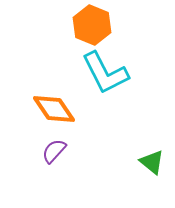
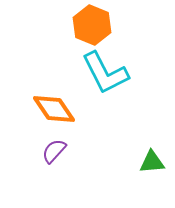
green triangle: rotated 44 degrees counterclockwise
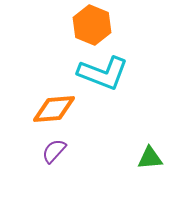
cyan L-shape: moved 2 px left; rotated 42 degrees counterclockwise
orange diamond: rotated 60 degrees counterclockwise
green triangle: moved 2 px left, 4 px up
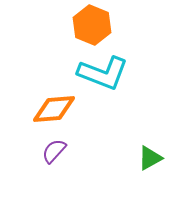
green triangle: rotated 24 degrees counterclockwise
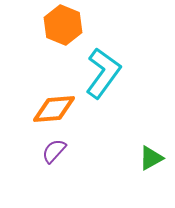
orange hexagon: moved 29 px left
cyan L-shape: rotated 75 degrees counterclockwise
green triangle: moved 1 px right
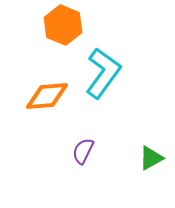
orange diamond: moved 7 px left, 13 px up
purple semicircle: moved 29 px right; rotated 16 degrees counterclockwise
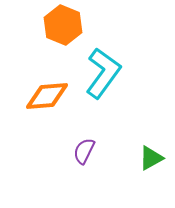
purple semicircle: moved 1 px right
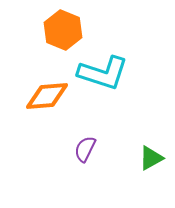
orange hexagon: moved 5 px down
cyan L-shape: rotated 72 degrees clockwise
purple semicircle: moved 1 px right, 2 px up
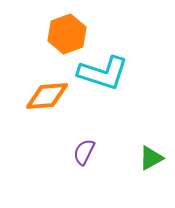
orange hexagon: moved 4 px right, 4 px down; rotated 18 degrees clockwise
purple semicircle: moved 1 px left, 3 px down
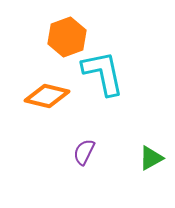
orange hexagon: moved 3 px down
cyan L-shape: rotated 120 degrees counterclockwise
orange diamond: rotated 18 degrees clockwise
